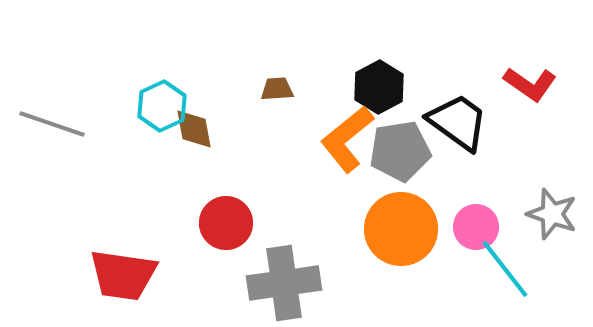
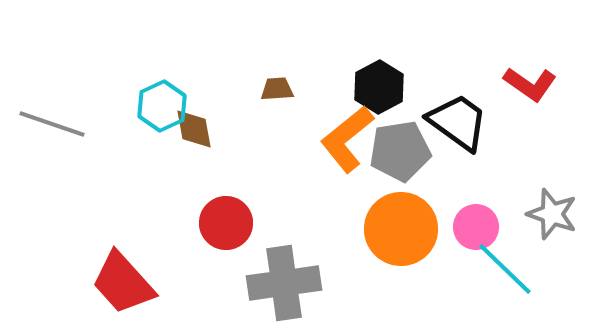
cyan line: rotated 8 degrees counterclockwise
red trapezoid: moved 8 px down; rotated 40 degrees clockwise
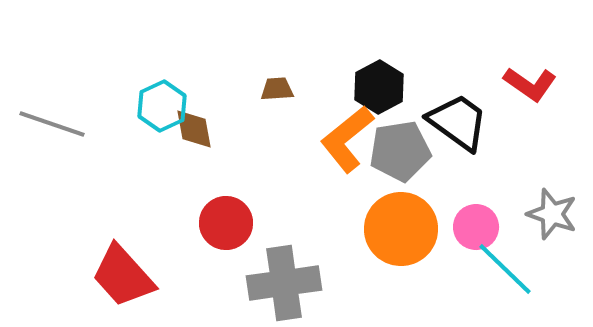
red trapezoid: moved 7 px up
